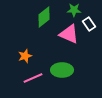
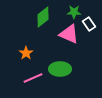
green star: moved 2 px down
green diamond: moved 1 px left
orange star: moved 1 px right, 3 px up; rotated 16 degrees counterclockwise
green ellipse: moved 2 px left, 1 px up
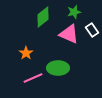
green star: rotated 16 degrees counterclockwise
white rectangle: moved 3 px right, 6 px down
green ellipse: moved 2 px left, 1 px up
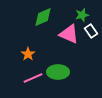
green star: moved 8 px right, 3 px down
green diamond: rotated 15 degrees clockwise
white rectangle: moved 1 px left, 1 px down
orange star: moved 2 px right, 1 px down
green ellipse: moved 4 px down
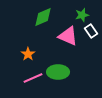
pink triangle: moved 1 px left, 2 px down
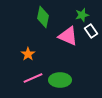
green diamond: rotated 55 degrees counterclockwise
green ellipse: moved 2 px right, 8 px down
